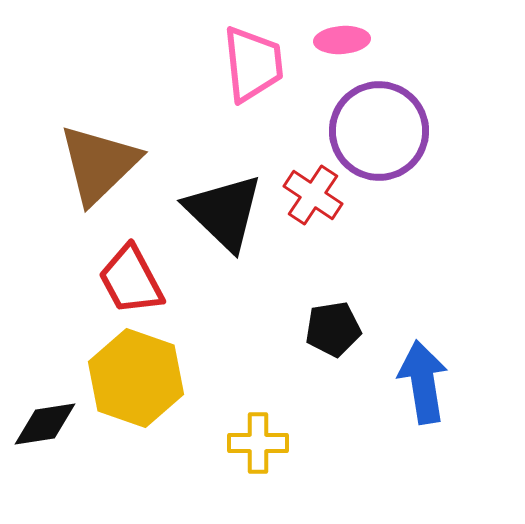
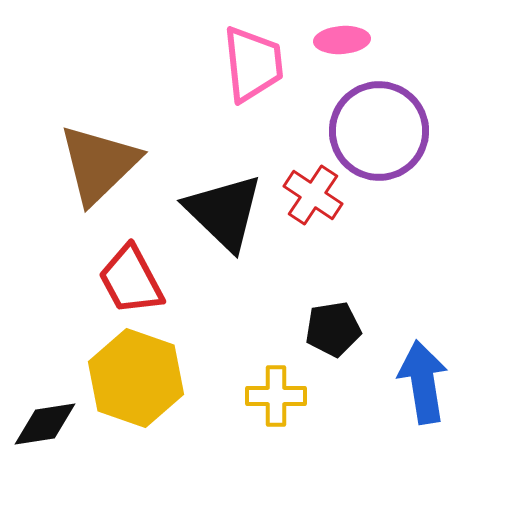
yellow cross: moved 18 px right, 47 px up
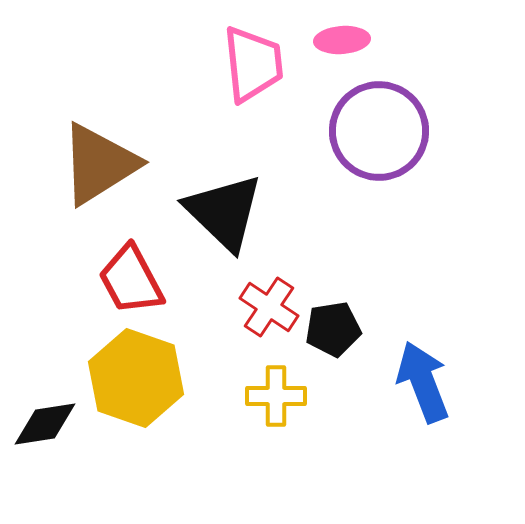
brown triangle: rotated 12 degrees clockwise
red cross: moved 44 px left, 112 px down
blue arrow: rotated 12 degrees counterclockwise
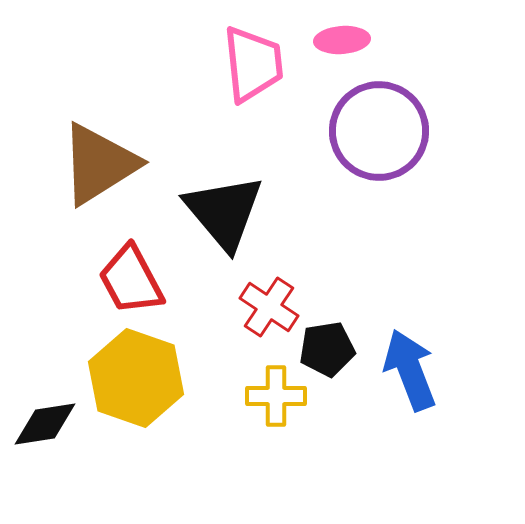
black triangle: rotated 6 degrees clockwise
black pentagon: moved 6 px left, 20 px down
blue arrow: moved 13 px left, 12 px up
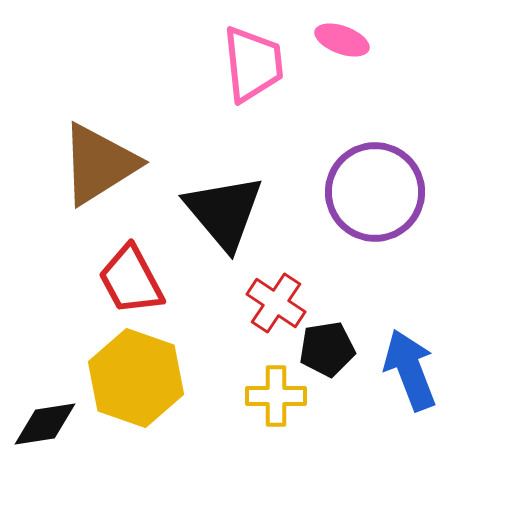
pink ellipse: rotated 24 degrees clockwise
purple circle: moved 4 px left, 61 px down
red cross: moved 7 px right, 4 px up
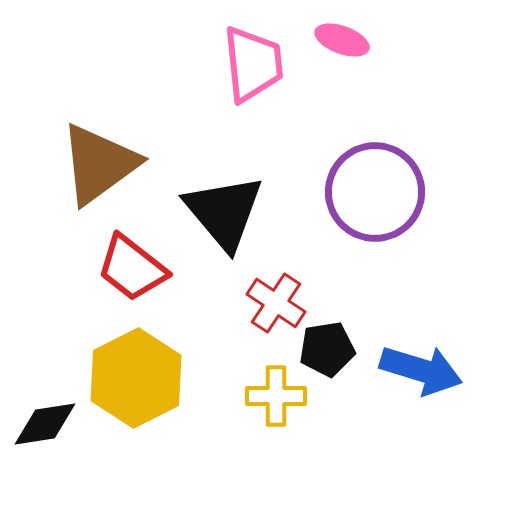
brown triangle: rotated 4 degrees counterclockwise
red trapezoid: moved 1 px right, 12 px up; rotated 24 degrees counterclockwise
blue arrow: moved 11 px right; rotated 128 degrees clockwise
yellow hexagon: rotated 14 degrees clockwise
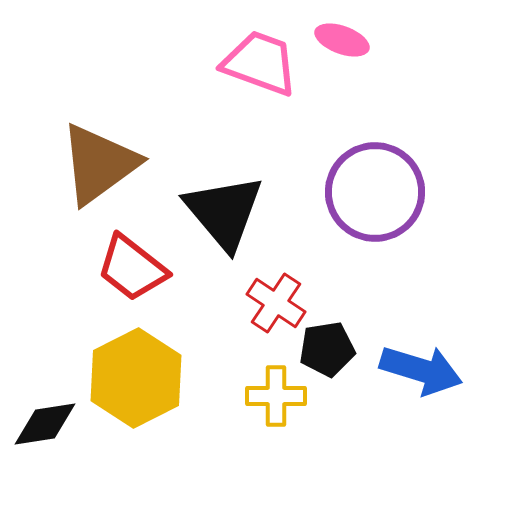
pink trapezoid: moved 7 px right, 1 px up; rotated 64 degrees counterclockwise
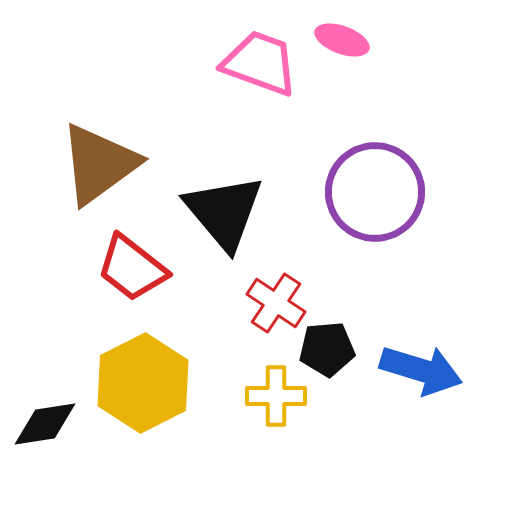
black pentagon: rotated 4 degrees clockwise
yellow hexagon: moved 7 px right, 5 px down
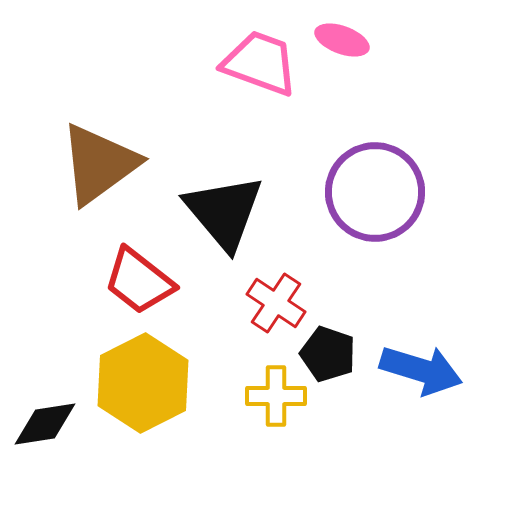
red trapezoid: moved 7 px right, 13 px down
black pentagon: moved 1 px right, 5 px down; rotated 24 degrees clockwise
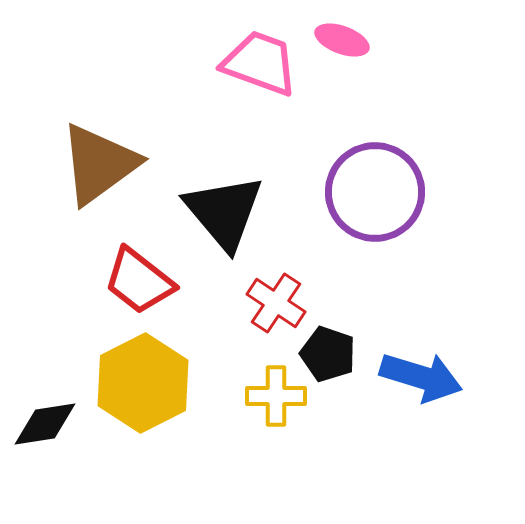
blue arrow: moved 7 px down
